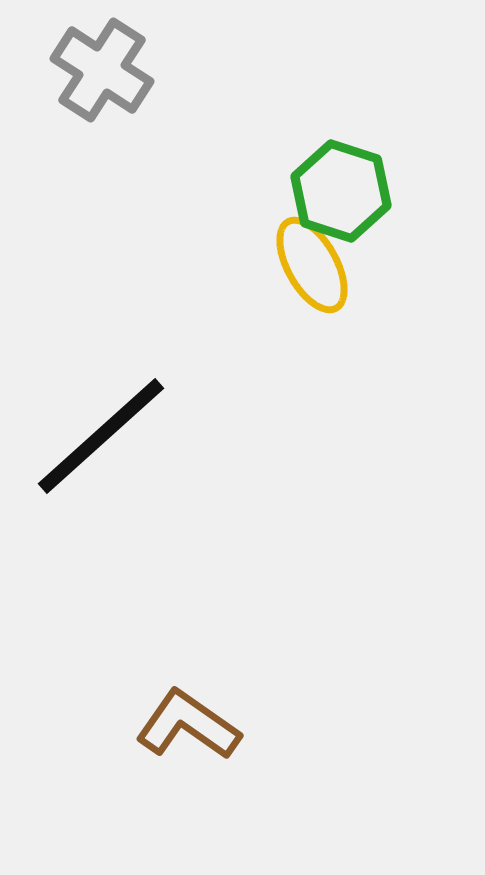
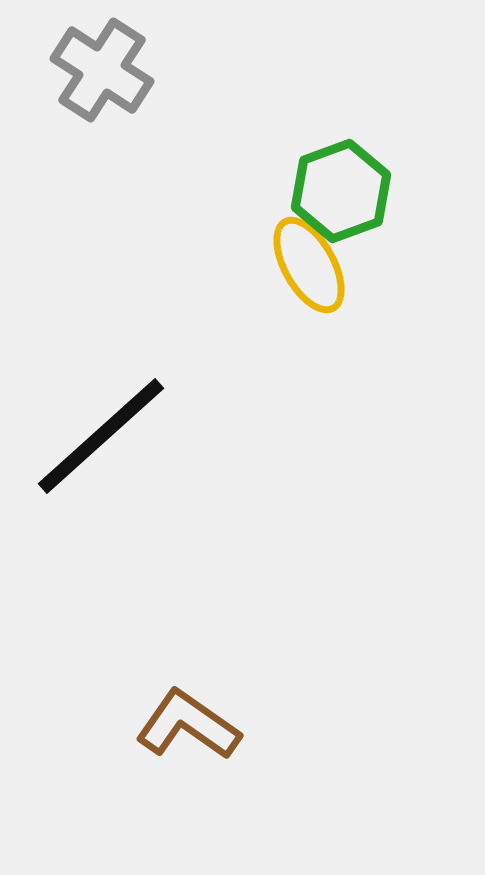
green hexagon: rotated 22 degrees clockwise
yellow ellipse: moved 3 px left
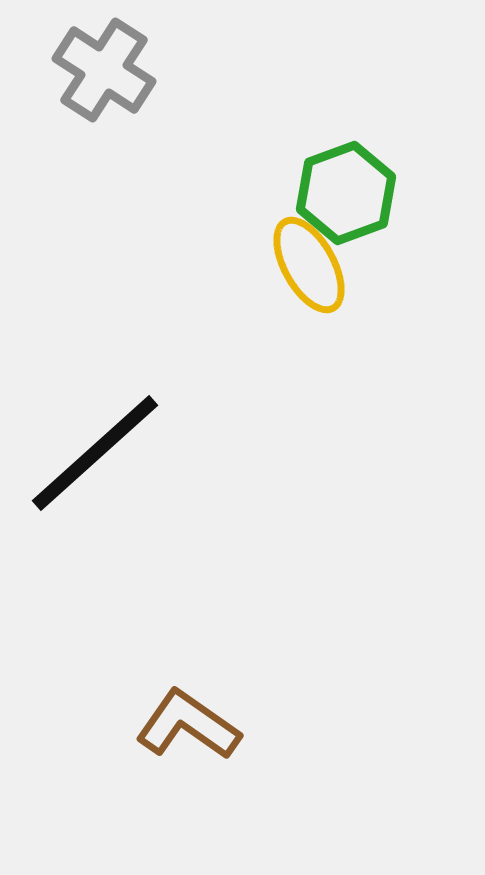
gray cross: moved 2 px right
green hexagon: moved 5 px right, 2 px down
black line: moved 6 px left, 17 px down
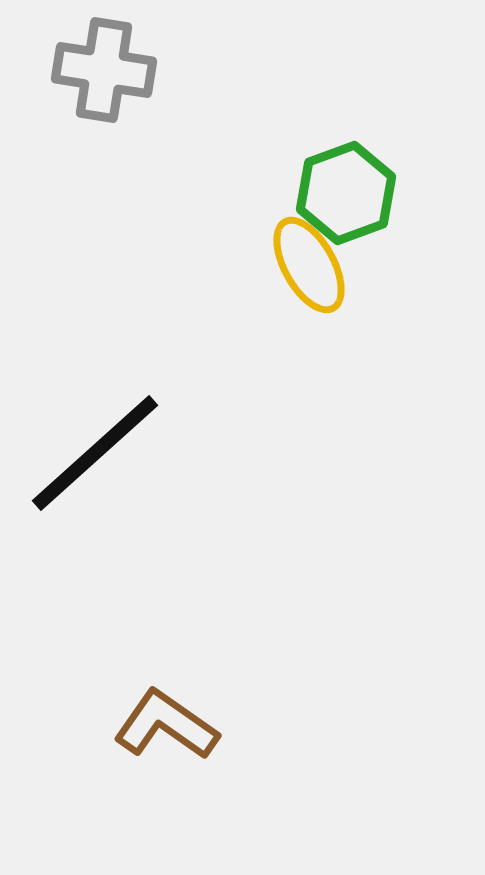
gray cross: rotated 24 degrees counterclockwise
brown L-shape: moved 22 px left
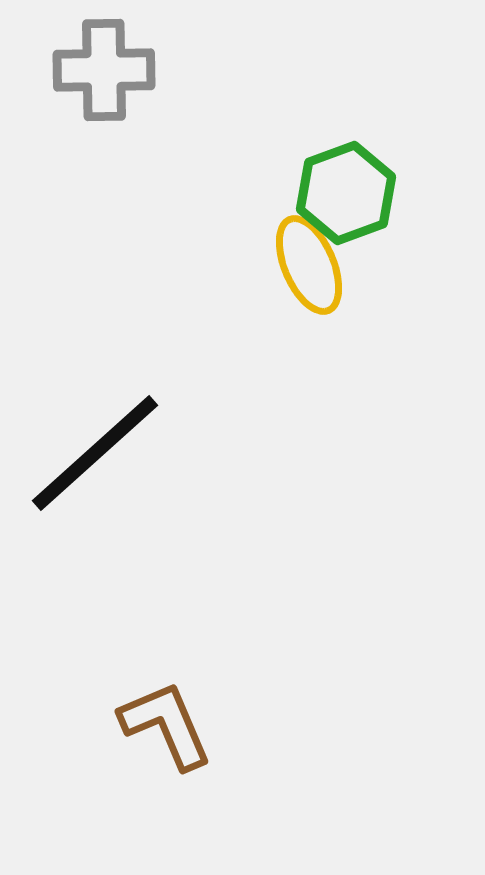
gray cross: rotated 10 degrees counterclockwise
yellow ellipse: rotated 6 degrees clockwise
brown L-shape: rotated 32 degrees clockwise
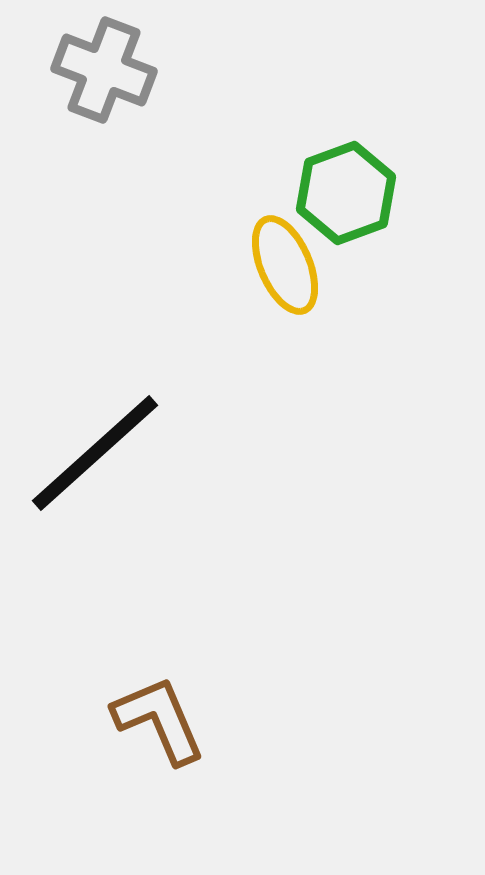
gray cross: rotated 22 degrees clockwise
yellow ellipse: moved 24 px left
brown L-shape: moved 7 px left, 5 px up
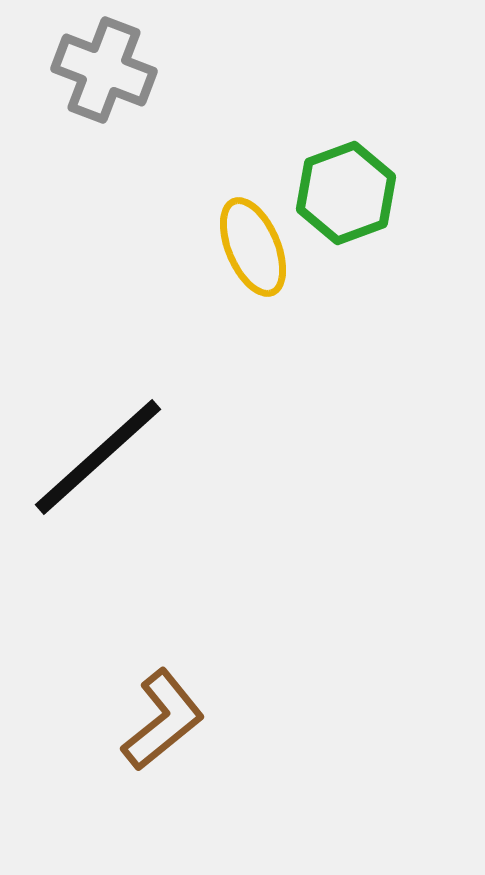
yellow ellipse: moved 32 px left, 18 px up
black line: moved 3 px right, 4 px down
brown L-shape: moved 4 px right; rotated 74 degrees clockwise
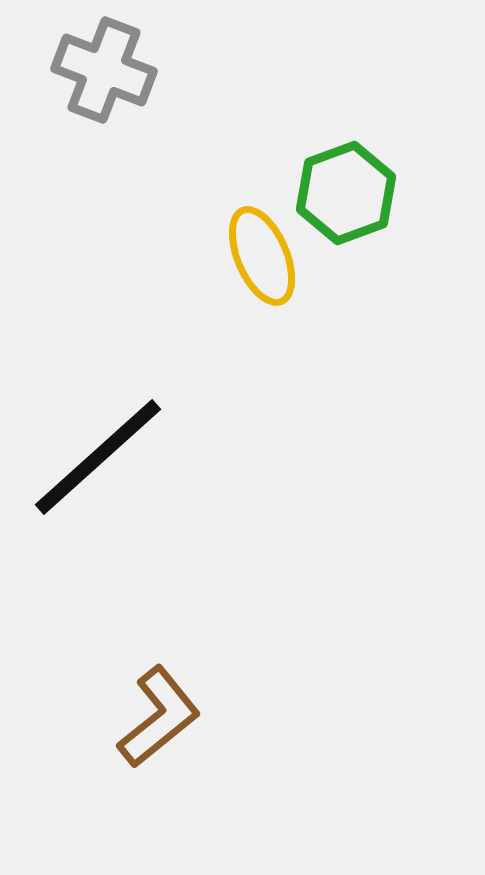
yellow ellipse: moved 9 px right, 9 px down
brown L-shape: moved 4 px left, 3 px up
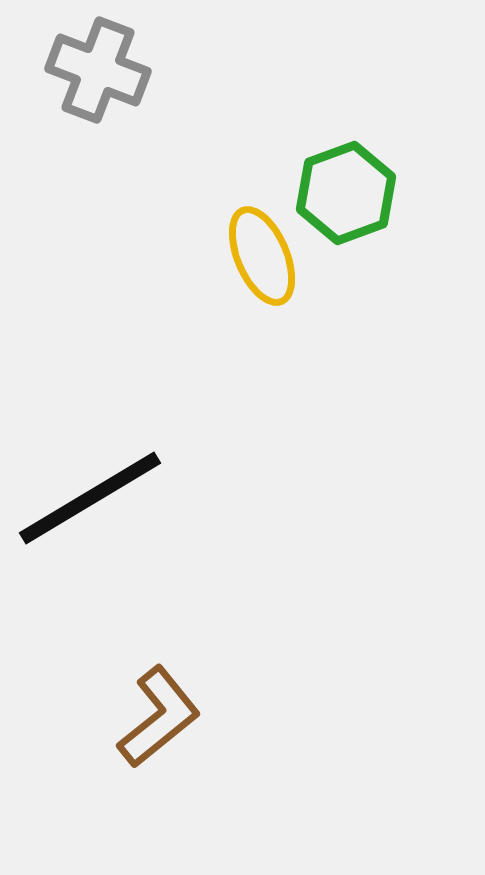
gray cross: moved 6 px left
black line: moved 8 px left, 41 px down; rotated 11 degrees clockwise
